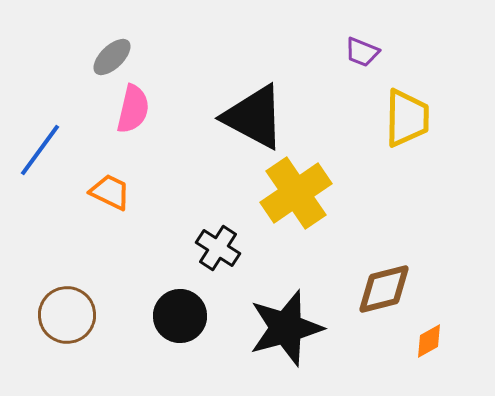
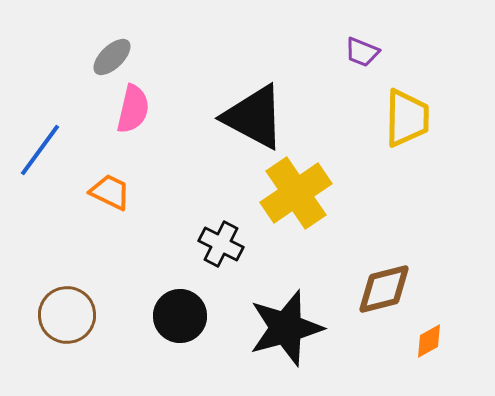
black cross: moved 3 px right, 4 px up; rotated 6 degrees counterclockwise
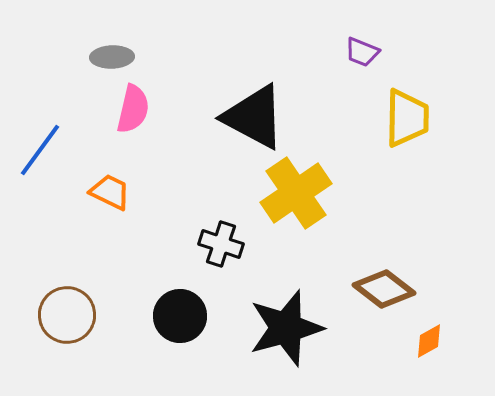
gray ellipse: rotated 42 degrees clockwise
black cross: rotated 9 degrees counterclockwise
brown diamond: rotated 52 degrees clockwise
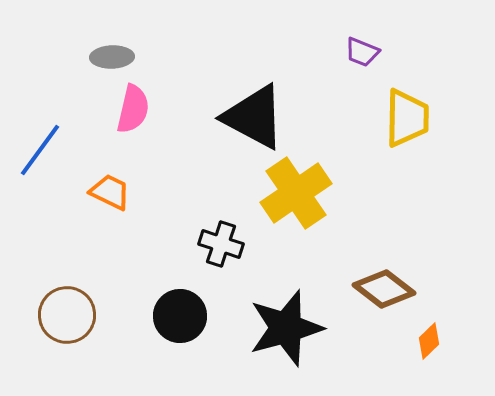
orange diamond: rotated 15 degrees counterclockwise
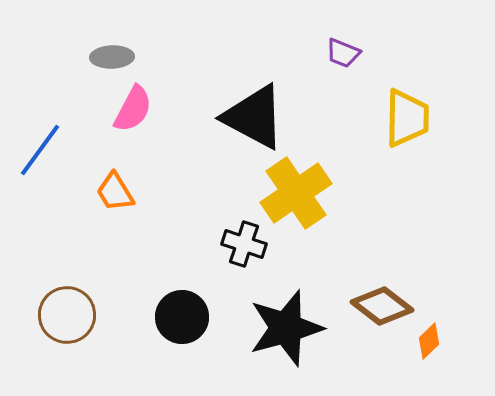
purple trapezoid: moved 19 px left, 1 px down
pink semicircle: rotated 15 degrees clockwise
orange trapezoid: moved 5 px right; rotated 147 degrees counterclockwise
black cross: moved 23 px right
brown diamond: moved 2 px left, 17 px down
black circle: moved 2 px right, 1 px down
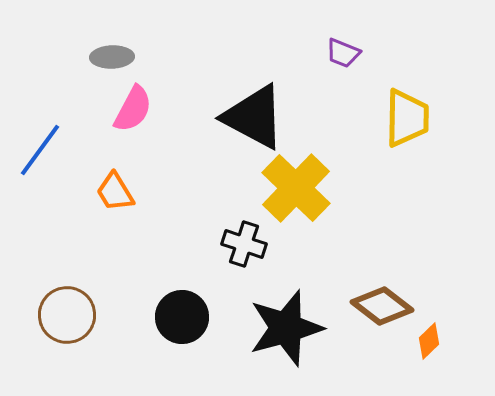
yellow cross: moved 5 px up; rotated 12 degrees counterclockwise
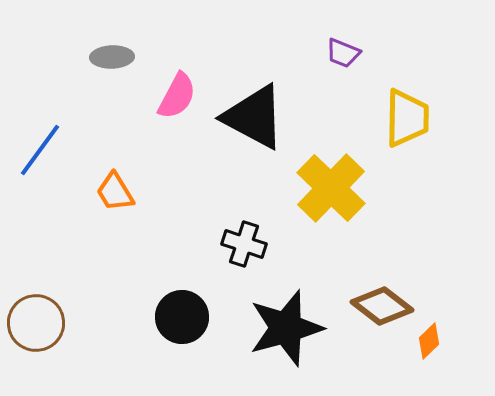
pink semicircle: moved 44 px right, 13 px up
yellow cross: moved 35 px right
brown circle: moved 31 px left, 8 px down
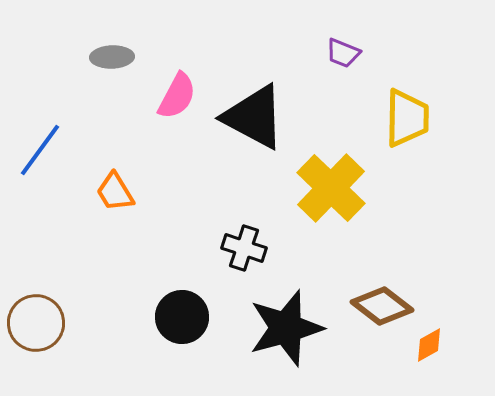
black cross: moved 4 px down
orange diamond: moved 4 px down; rotated 15 degrees clockwise
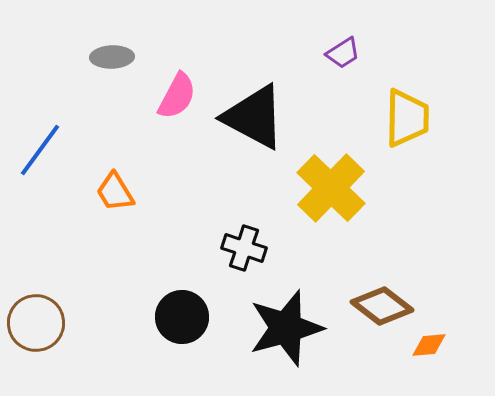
purple trapezoid: rotated 54 degrees counterclockwise
orange diamond: rotated 24 degrees clockwise
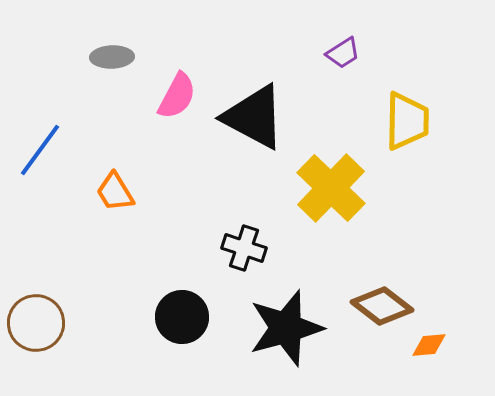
yellow trapezoid: moved 3 px down
